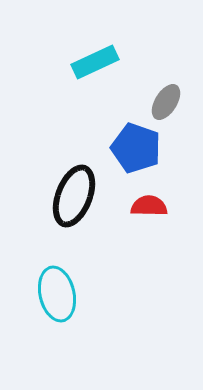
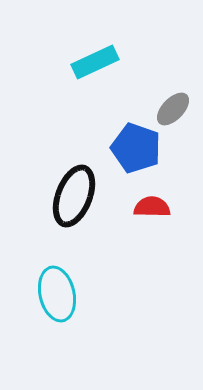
gray ellipse: moved 7 px right, 7 px down; rotated 12 degrees clockwise
red semicircle: moved 3 px right, 1 px down
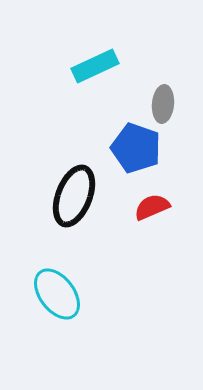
cyan rectangle: moved 4 px down
gray ellipse: moved 10 px left, 5 px up; rotated 39 degrees counterclockwise
red semicircle: rotated 24 degrees counterclockwise
cyan ellipse: rotated 24 degrees counterclockwise
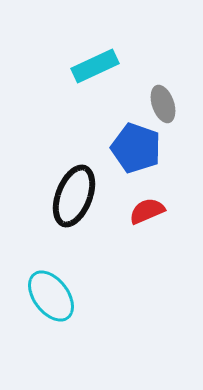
gray ellipse: rotated 24 degrees counterclockwise
red semicircle: moved 5 px left, 4 px down
cyan ellipse: moved 6 px left, 2 px down
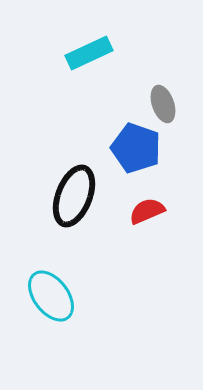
cyan rectangle: moved 6 px left, 13 px up
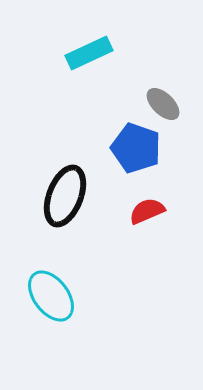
gray ellipse: rotated 27 degrees counterclockwise
black ellipse: moved 9 px left
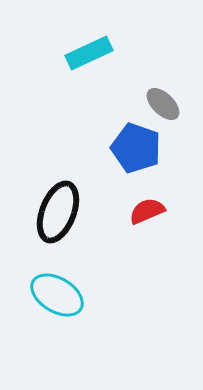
black ellipse: moved 7 px left, 16 px down
cyan ellipse: moved 6 px right, 1 px up; rotated 22 degrees counterclockwise
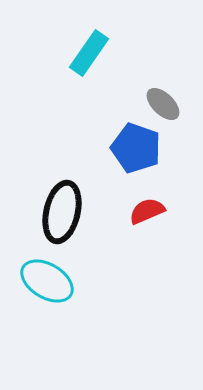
cyan rectangle: rotated 30 degrees counterclockwise
black ellipse: moved 4 px right; rotated 8 degrees counterclockwise
cyan ellipse: moved 10 px left, 14 px up
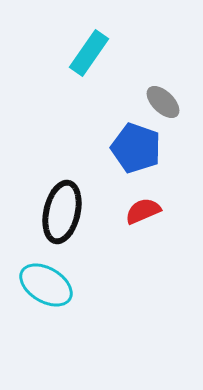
gray ellipse: moved 2 px up
red semicircle: moved 4 px left
cyan ellipse: moved 1 px left, 4 px down
